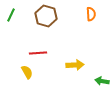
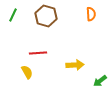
green line: moved 2 px right
green arrow: moved 2 px left; rotated 48 degrees counterclockwise
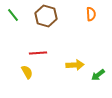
green line: rotated 64 degrees counterclockwise
green arrow: moved 2 px left, 6 px up
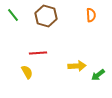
orange semicircle: moved 1 px down
yellow arrow: moved 2 px right, 1 px down
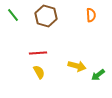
yellow arrow: rotated 18 degrees clockwise
yellow semicircle: moved 12 px right
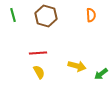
green line: rotated 24 degrees clockwise
green arrow: moved 3 px right, 1 px up
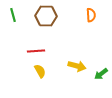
brown hexagon: rotated 15 degrees counterclockwise
red line: moved 2 px left, 2 px up
yellow semicircle: moved 1 px right, 1 px up
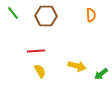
green line: moved 2 px up; rotated 24 degrees counterclockwise
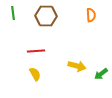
green line: rotated 32 degrees clockwise
yellow semicircle: moved 5 px left, 3 px down
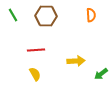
green line: moved 2 px down; rotated 24 degrees counterclockwise
red line: moved 1 px up
yellow arrow: moved 1 px left, 5 px up; rotated 18 degrees counterclockwise
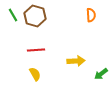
brown hexagon: moved 11 px left; rotated 15 degrees clockwise
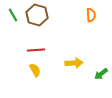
brown hexagon: moved 2 px right, 1 px up
yellow arrow: moved 2 px left, 2 px down
yellow semicircle: moved 4 px up
